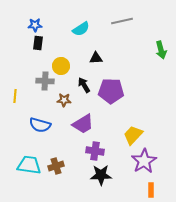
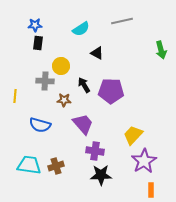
black triangle: moved 1 px right, 5 px up; rotated 32 degrees clockwise
purple trapezoid: rotated 100 degrees counterclockwise
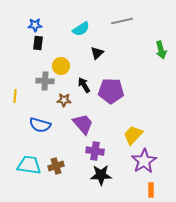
black triangle: rotated 48 degrees clockwise
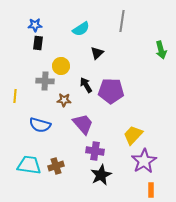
gray line: rotated 70 degrees counterclockwise
black arrow: moved 2 px right
black star: rotated 25 degrees counterclockwise
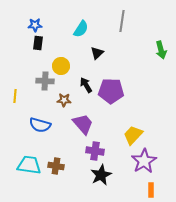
cyan semicircle: rotated 24 degrees counterclockwise
brown cross: rotated 28 degrees clockwise
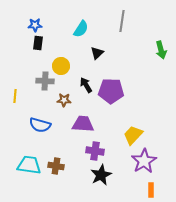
purple trapezoid: rotated 45 degrees counterclockwise
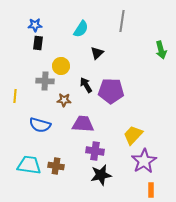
black star: rotated 15 degrees clockwise
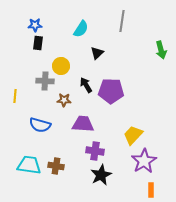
black star: rotated 15 degrees counterclockwise
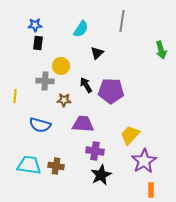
yellow trapezoid: moved 3 px left
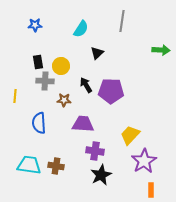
black rectangle: moved 19 px down; rotated 16 degrees counterclockwise
green arrow: rotated 72 degrees counterclockwise
blue semicircle: moved 1 px left, 2 px up; rotated 70 degrees clockwise
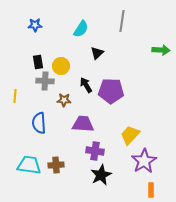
brown cross: moved 1 px up; rotated 14 degrees counterclockwise
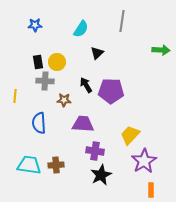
yellow circle: moved 4 px left, 4 px up
